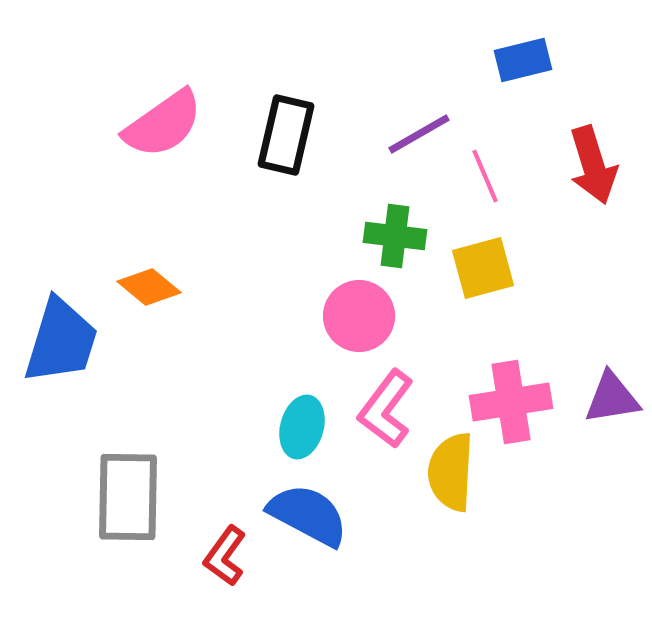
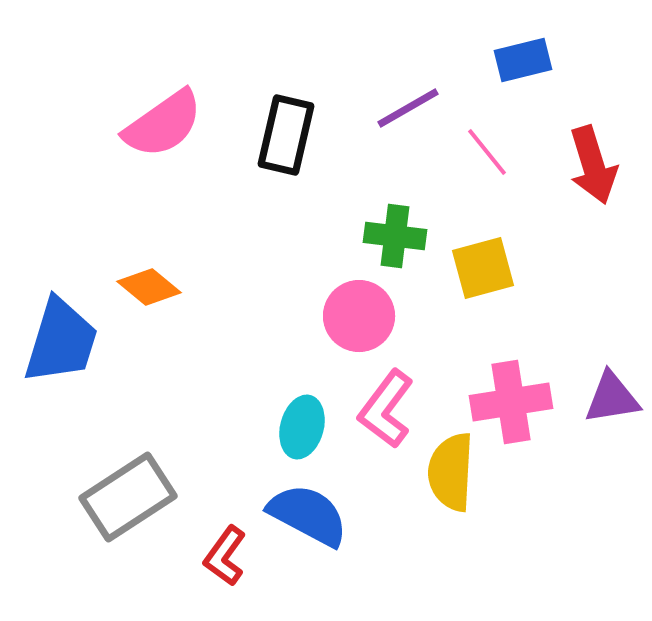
purple line: moved 11 px left, 26 px up
pink line: moved 2 px right, 24 px up; rotated 16 degrees counterclockwise
gray rectangle: rotated 56 degrees clockwise
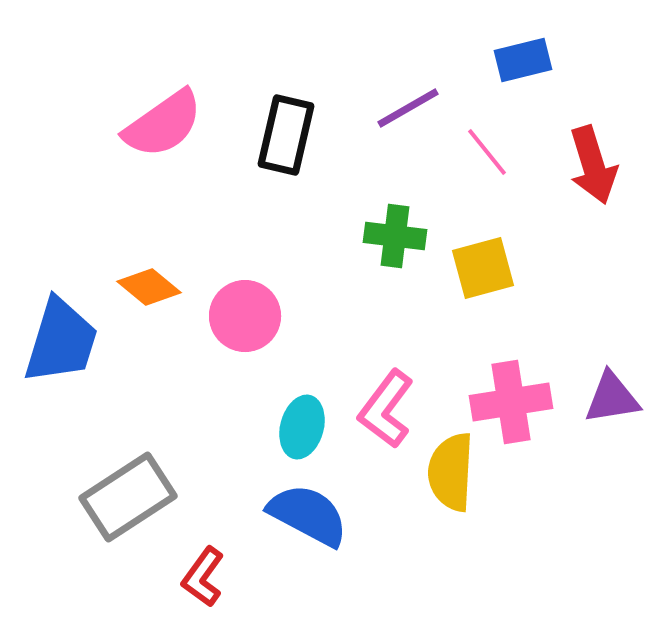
pink circle: moved 114 px left
red L-shape: moved 22 px left, 21 px down
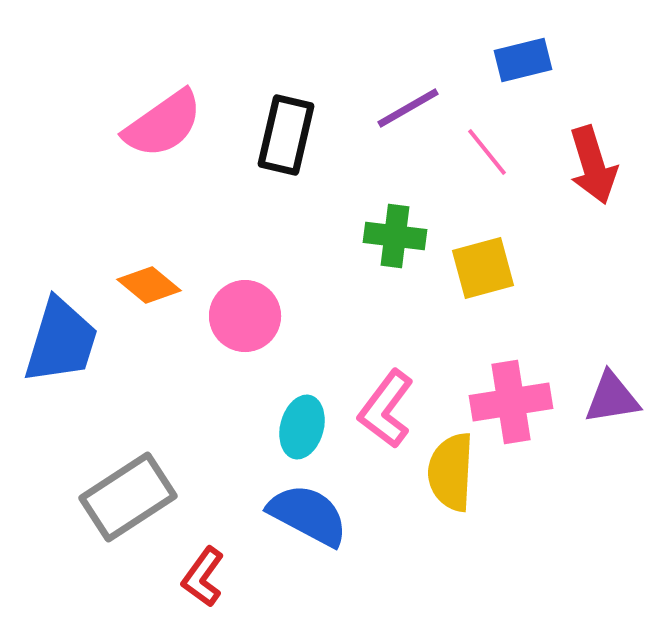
orange diamond: moved 2 px up
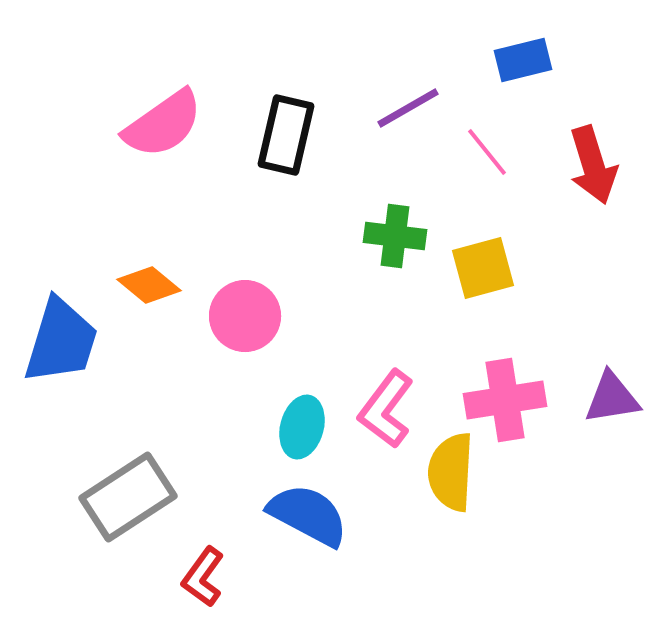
pink cross: moved 6 px left, 2 px up
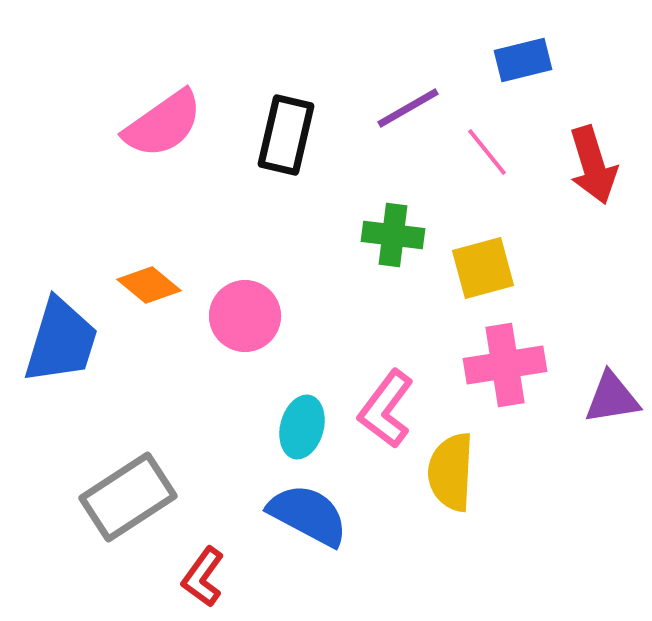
green cross: moved 2 px left, 1 px up
pink cross: moved 35 px up
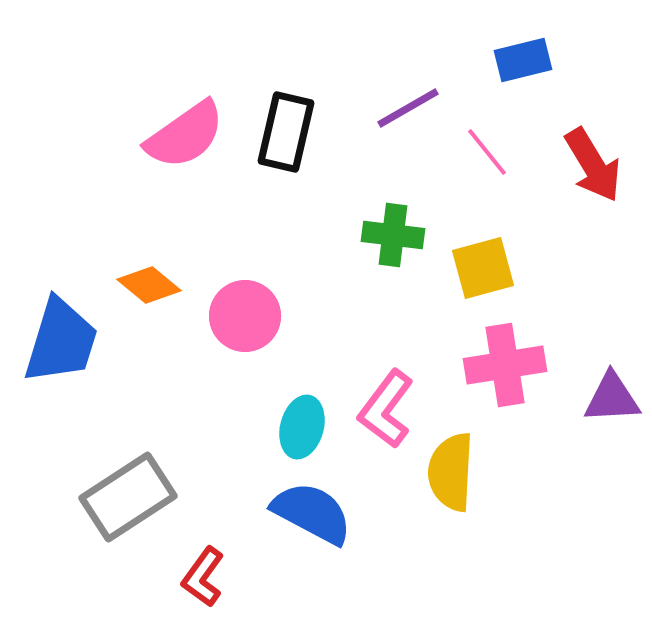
pink semicircle: moved 22 px right, 11 px down
black rectangle: moved 3 px up
red arrow: rotated 14 degrees counterclockwise
purple triangle: rotated 6 degrees clockwise
blue semicircle: moved 4 px right, 2 px up
